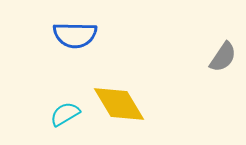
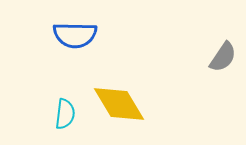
cyan semicircle: rotated 128 degrees clockwise
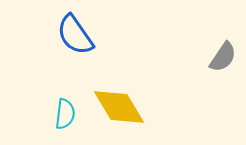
blue semicircle: rotated 54 degrees clockwise
yellow diamond: moved 3 px down
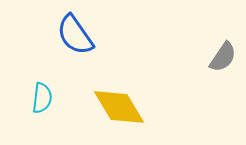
cyan semicircle: moved 23 px left, 16 px up
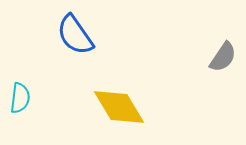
cyan semicircle: moved 22 px left
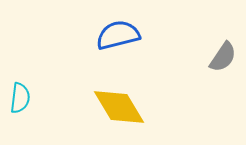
blue semicircle: moved 43 px right; rotated 111 degrees clockwise
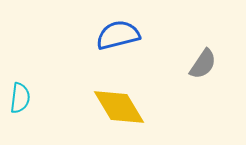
gray semicircle: moved 20 px left, 7 px down
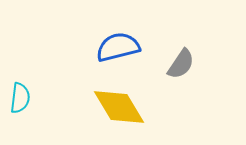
blue semicircle: moved 12 px down
gray semicircle: moved 22 px left
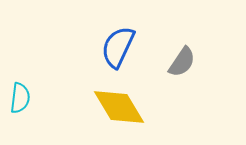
blue semicircle: rotated 51 degrees counterclockwise
gray semicircle: moved 1 px right, 2 px up
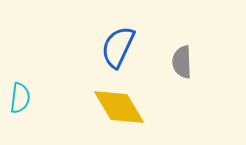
gray semicircle: rotated 144 degrees clockwise
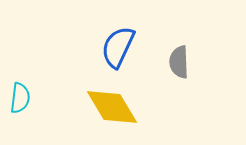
gray semicircle: moved 3 px left
yellow diamond: moved 7 px left
